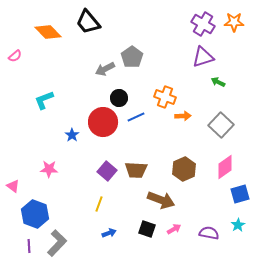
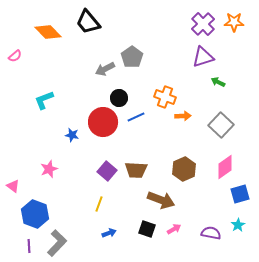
purple cross: rotated 15 degrees clockwise
blue star: rotated 24 degrees counterclockwise
pink star: rotated 24 degrees counterclockwise
purple semicircle: moved 2 px right
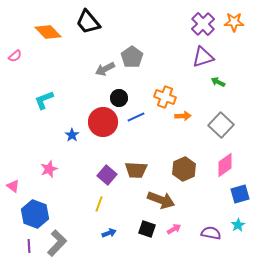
blue star: rotated 24 degrees clockwise
pink diamond: moved 2 px up
purple square: moved 4 px down
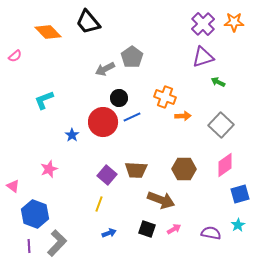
blue line: moved 4 px left
brown hexagon: rotated 25 degrees clockwise
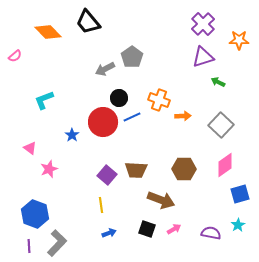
orange star: moved 5 px right, 18 px down
orange cross: moved 6 px left, 3 px down
pink triangle: moved 17 px right, 38 px up
yellow line: moved 2 px right, 1 px down; rotated 28 degrees counterclockwise
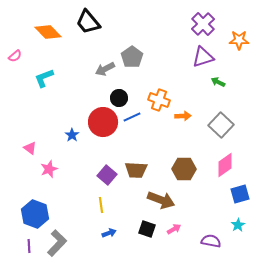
cyan L-shape: moved 22 px up
purple semicircle: moved 8 px down
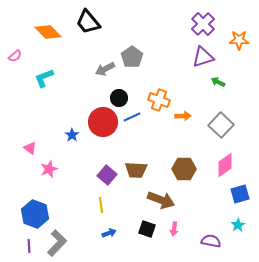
pink arrow: rotated 128 degrees clockwise
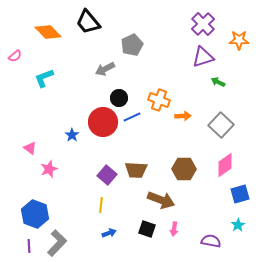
gray pentagon: moved 12 px up; rotated 10 degrees clockwise
yellow line: rotated 14 degrees clockwise
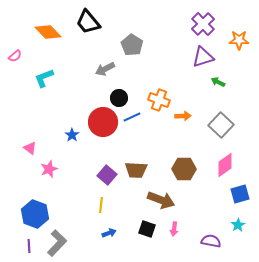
gray pentagon: rotated 15 degrees counterclockwise
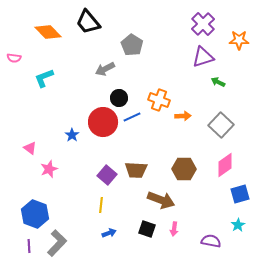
pink semicircle: moved 1 px left, 2 px down; rotated 48 degrees clockwise
